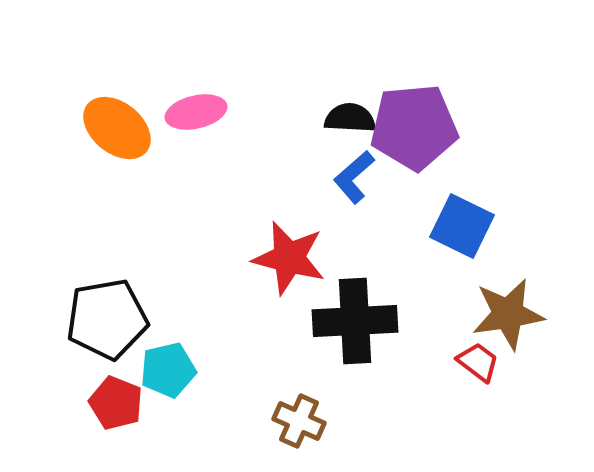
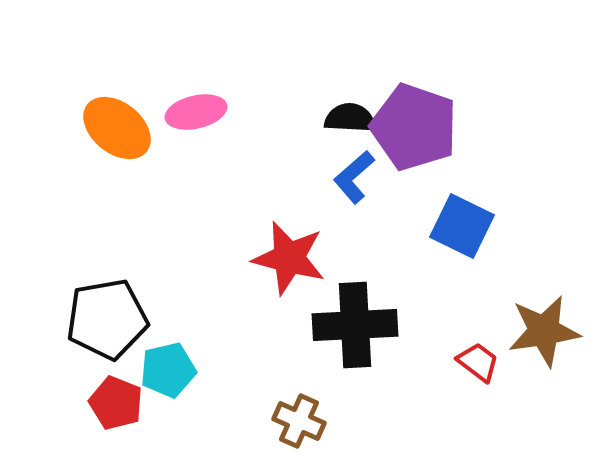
purple pentagon: rotated 24 degrees clockwise
brown star: moved 36 px right, 17 px down
black cross: moved 4 px down
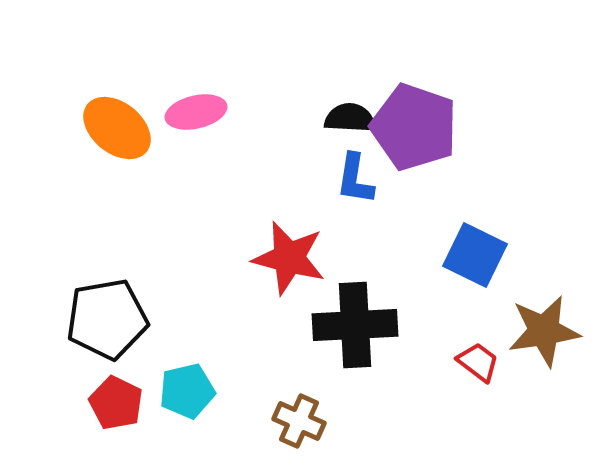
blue L-shape: moved 1 px right, 2 px down; rotated 40 degrees counterclockwise
blue square: moved 13 px right, 29 px down
cyan pentagon: moved 19 px right, 21 px down
red pentagon: rotated 4 degrees clockwise
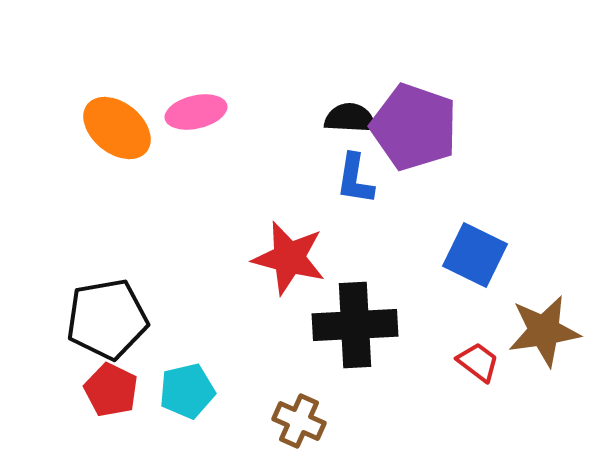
red pentagon: moved 5 px left, 13 px up
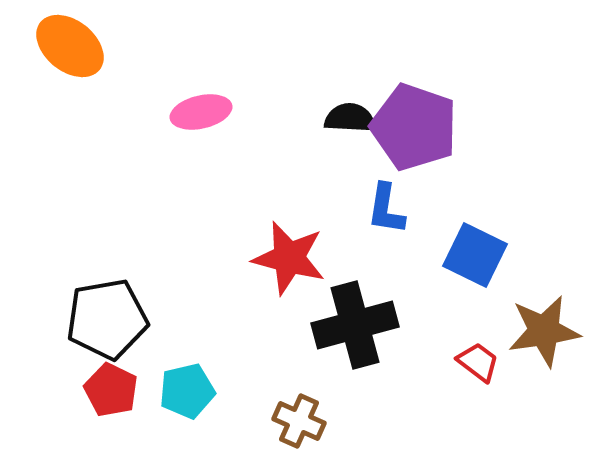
pink ellipse: moved 5 px right
orange ellipse: moved 47 px left, 82 px up
blue L-shape: moved 31 px right, 30 px down
black cross: rotated 12 degrees counterclockwise
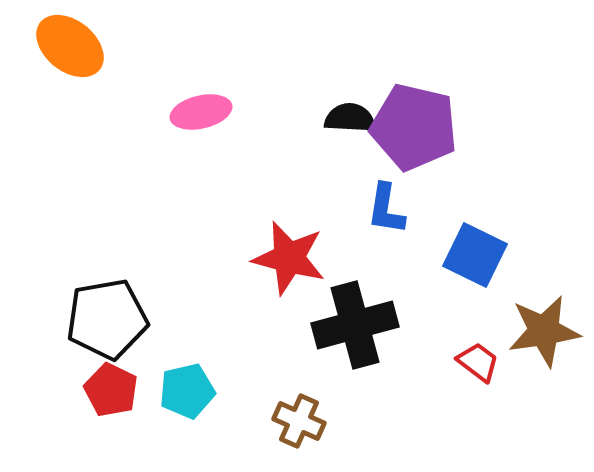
purple pentagon: rotated 6 degrees counterclockwise
